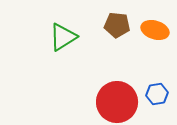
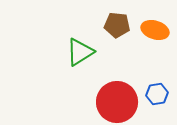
green triangle: moved 17 px right, 15 px down
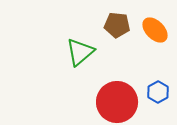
orange ellipse: rotated 28 degrees clockwise
green triangle: rotated 8 degrees counterclockwise
blue hexagon: moved 1 px right, 2 px up; rotated 20 degrees counterclockwise
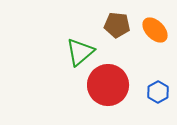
red circle: moved 9 px left, 17 px up
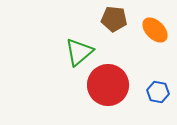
brown pentagon: moved 3 px left, 6 px up
green triangle: moved 1 px left
blue hexagon: rotated 20 degrees counterclockwise
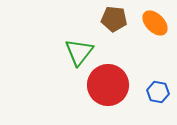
orange ellipse: moved 7 px up
green triangle: rotated 12 degrees counterclockwise
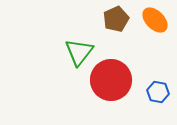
brown pentagon: moved 2 px right; rotated 30 degrees counterclockwise
orange ellipse: moved 3 px up
red circle: moved 3 px right, 5 px up
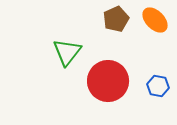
green triangle: moved 12 px left
red circle: moved 3 px left, 1 px down
blue hexagon: moved 6 px up
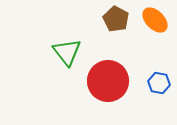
brown pentagon: rotated 20 degrees counterclockwise
green triangle: rotated 16 degrees counterclockwise
blue hexagon: moved 1 px right, 3 px up
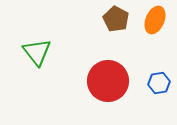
orange ellipse: rotated 68 degrees clockwise
green triangle: moved 30 px left
blue hexagon: rotated 20 degrees counterclockwise
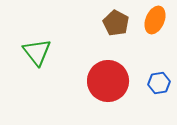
brown pentagon: moved 4 px down
